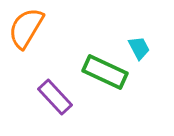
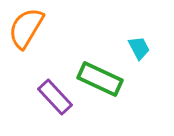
green rectangle: moved 5 px left, 7 px down
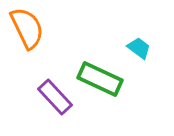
orange semicircle: moved 1 px right; rotated 123 degrees clockwise
cyan trapezoid: rotated 25 degrees counterclockwise
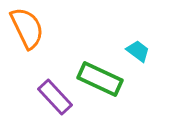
cyan trapezoid: moved 1 px left, 3 px down
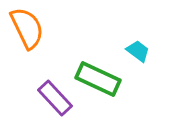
green rectangle: moved 2 px left
purple rectangle: moved 1 px down
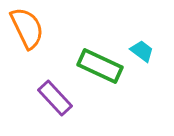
cyan trapezoid: moved 4 px right
green rectangle: moved 2 px right, 13 px up
